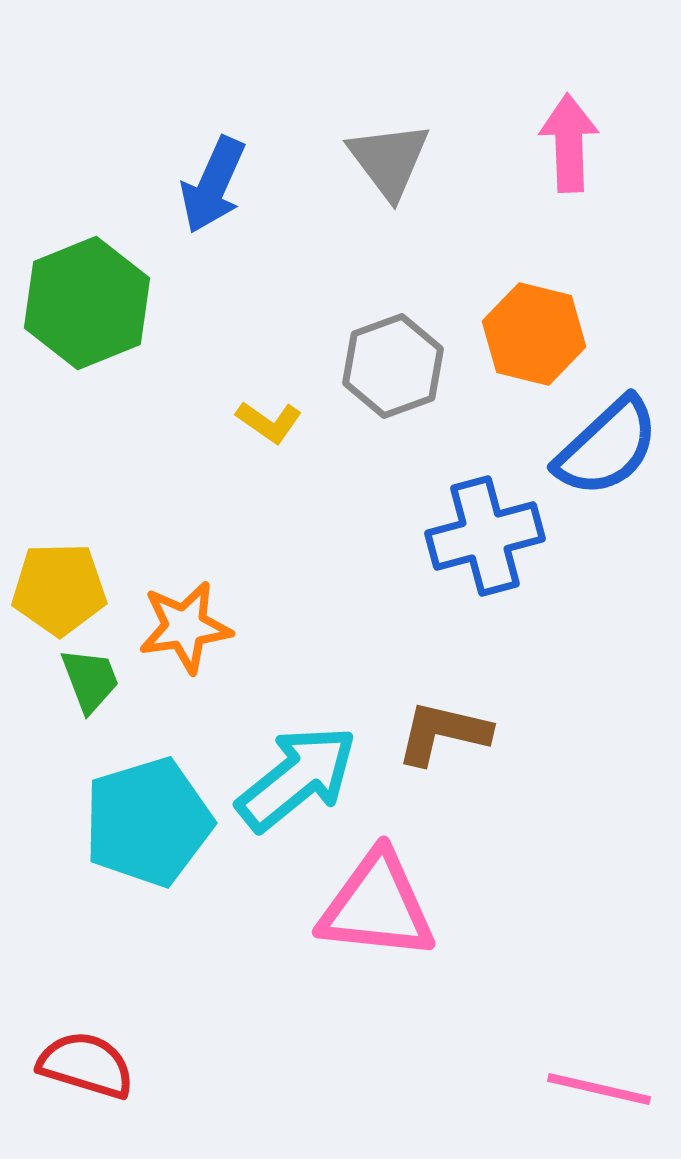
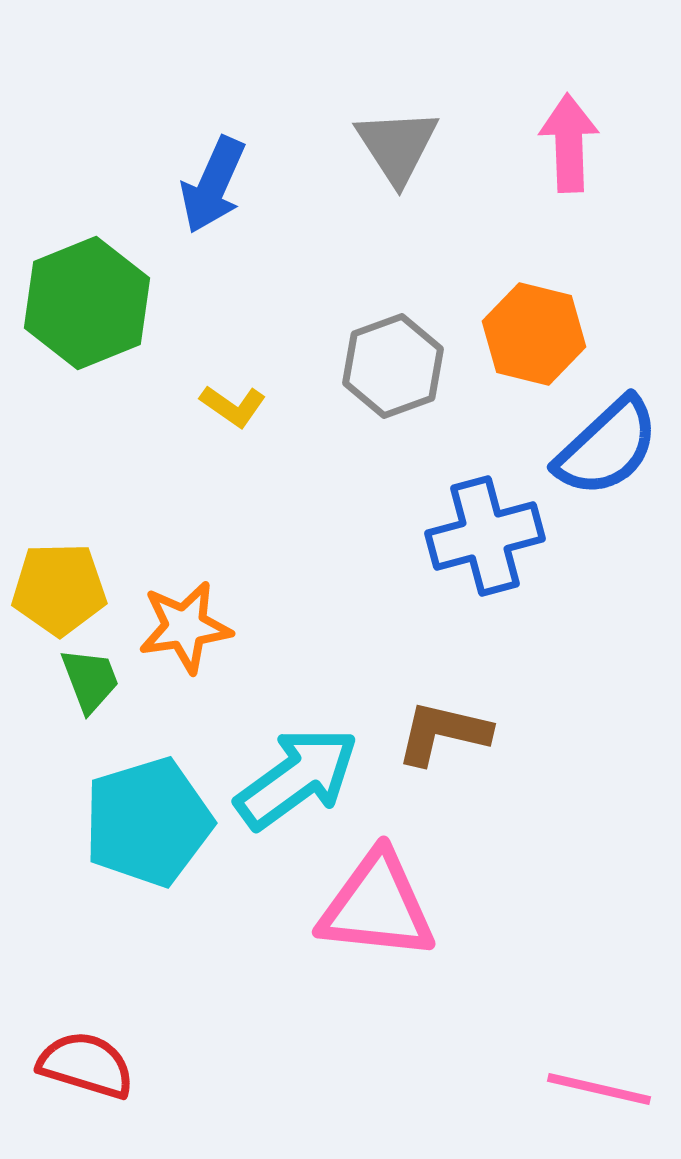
gray triangle: moved 8 px right, 14 px up; rotated 4 degrees clockwise
yellow L-shape: moved 36 px left, 16 px up
cyan arrow: rotated 3 degrees clockwise
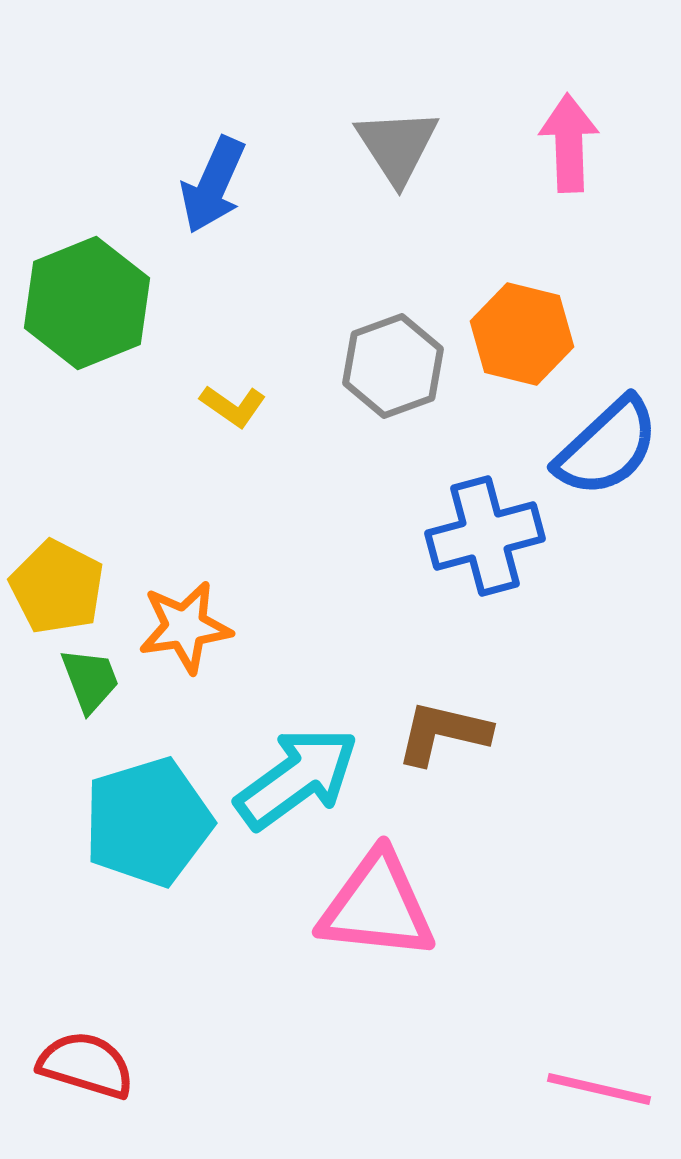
orange hexagon: moved 12 px left
yellow pentagon: moved 2 px left, 2 px up; rotated 28 degrees clockwise
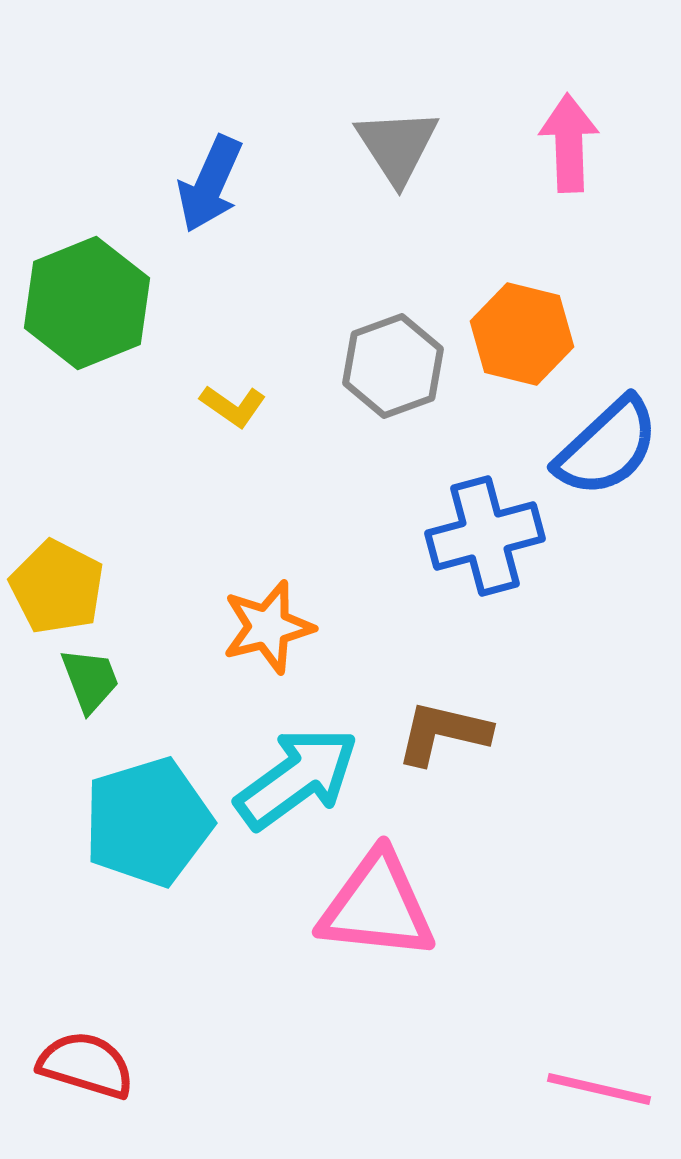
blue arrow: moved 3 px left, 1 px up
orange star: moved 83 px right; rotated 6 degrees counterclockwise
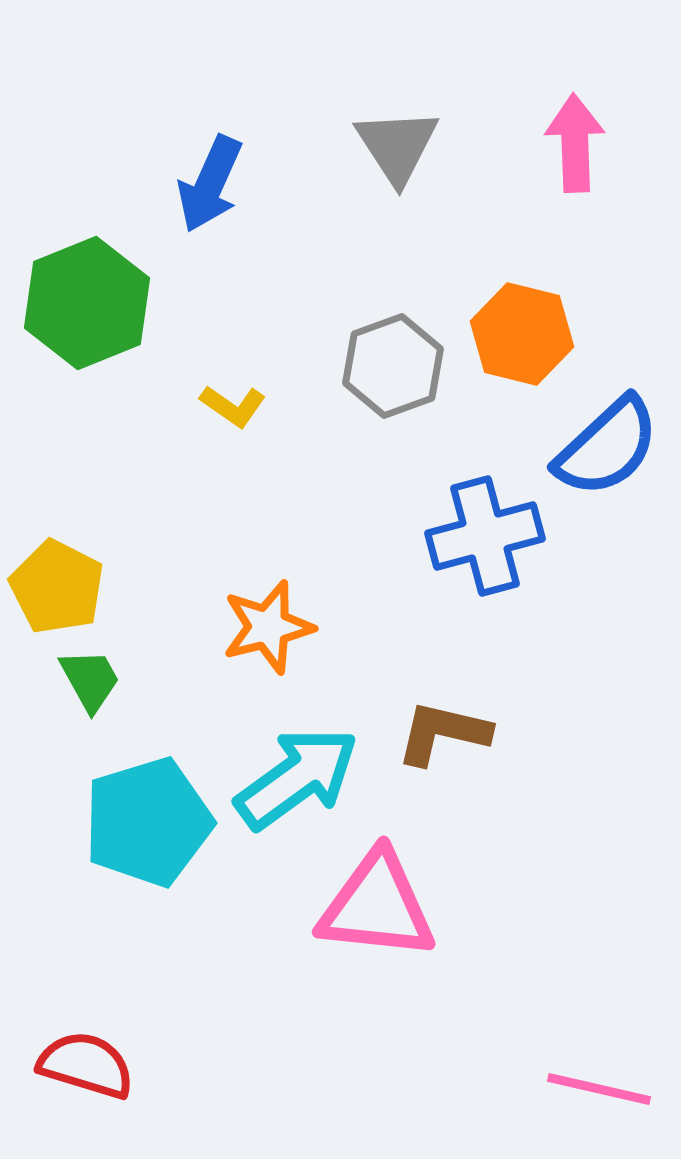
pink arrow: moved 6 px right
green trapezoid: rotated 8 degrees counterclockwise
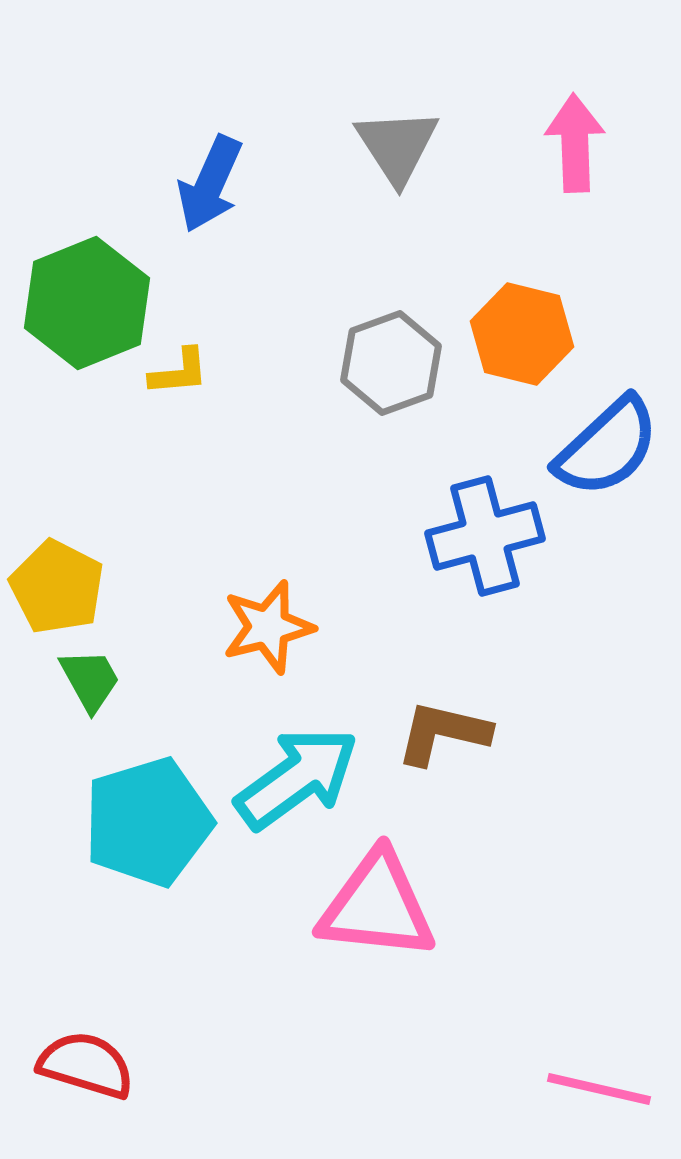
gray hexagon: moved 2 px left, 3 px up
yellow L-shape: moved 54 px left, 34 px up; rotated 40 degrees counterclockwise
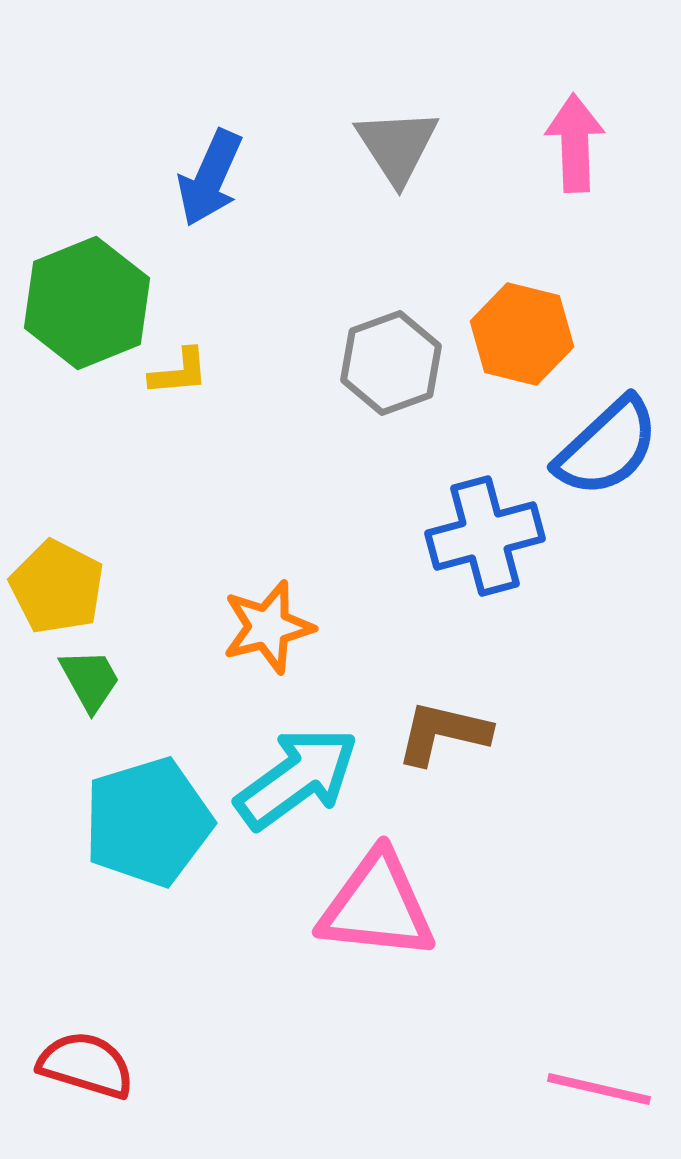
blue arrow: moved 6 px up
